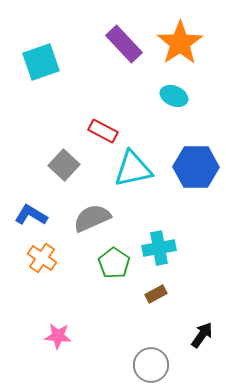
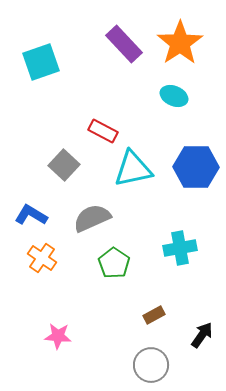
cyan cross: moved 21 px right
brown rectangle: moved 2 px left, 21 px down
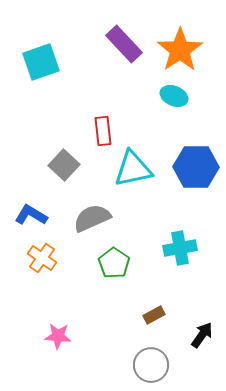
orange star: moved 7 px down
red rectangle: rotated 56 degrees clockwise
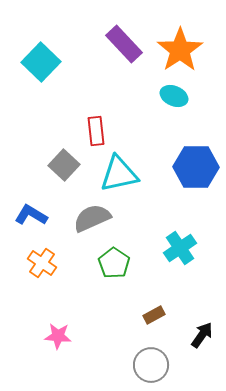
cyan square: rotated 27 degrees counterclockwise
red rectangle: moved 7 px left
cyan triangle: moved 14 px left, 5 px down
cyan cross: rotated 24 degrees counterclockwise
orange cross: moved 5 px down
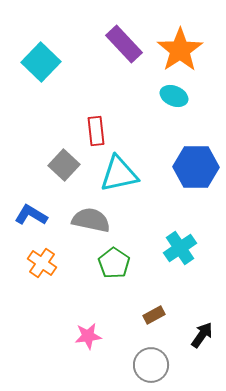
gray semicircle: moved 1 px left, 2 px down; rotated 36 degrees clockwise
pink star: moved 30 px right; rotated 12 degrees counterclockwise
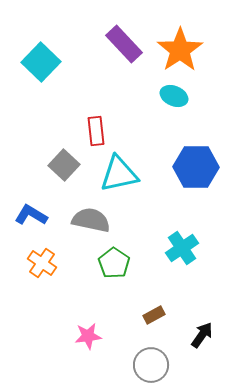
cyan cross: moved 2 px right
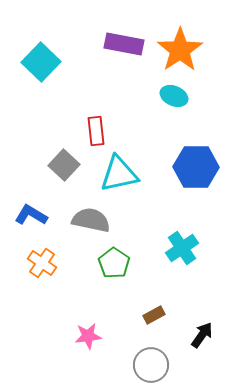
purple rectangle: rotated 36 degrees counterclockwise
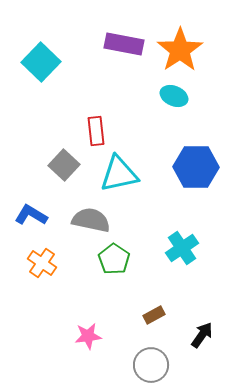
green pentagon: moved 4 px up
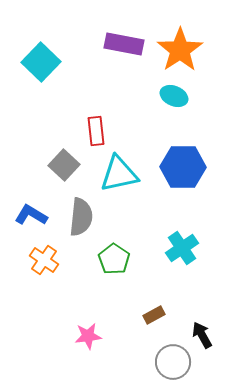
blue hexagon: moved 13 px left
gray semicircle: moved 10 px left, 3 px up; rotated 84 degrees clockwise
orange cross: moved 2 px right, 3 px up
black arrow: rotated 64 degrees counterclockwise
gray circle: moved 22 px right, 3 px up
